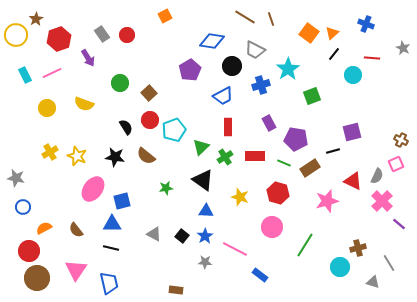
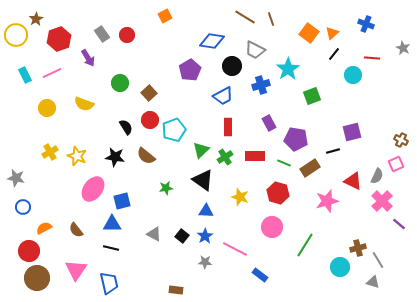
green triangle at (201, 147): moved 3 px down
gray line at (389, 263): moved 11 px left, 3 px up
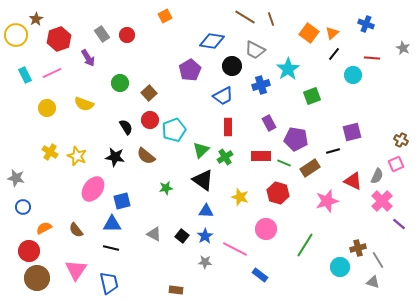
yellow cross at (50, 152): rotated 28 degrees counterclockwise
red rectangle at (255, 156): moved 6 px right
pink circle at (272, 227): moved 6 px left, 2 px down
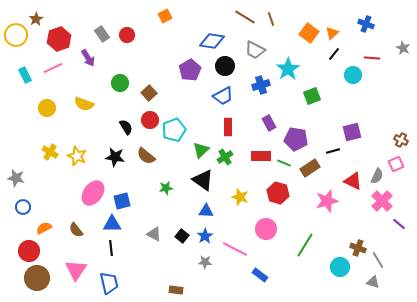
black circle at (232, 66): moved 7 px left
pink line at (52, 73): moved 1 px right, 5 px up
pink ellipse at (93, 189): moved 4 px down
black line at (111, 248): rotated 70 degrees clockwise
brown cross at (358, 248): rotated 35 degrees clockwise
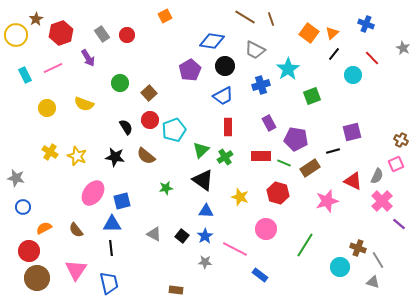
red hexagon at (59, 39): moved 2 px right, 6 px up
red line at (372, 58): rotated 42 degrees clockwise
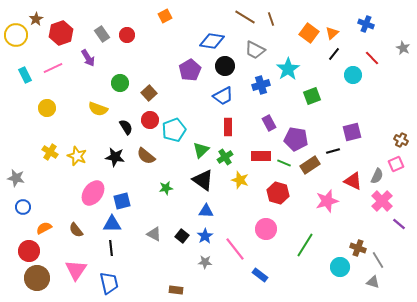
yellow semicircle at (84, 104): moved 14 px right, 5 px down
brown rectangle at (310, 168): moved 3 px up
yellow star at (240, 197): moved 17 px up
pink line at (235, 249): rotated 25 degrees clockwise
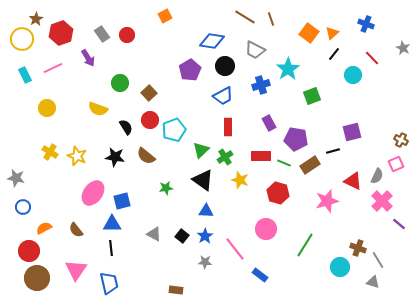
yellow circle at (16, 35): moved 6 px right, 4 px down
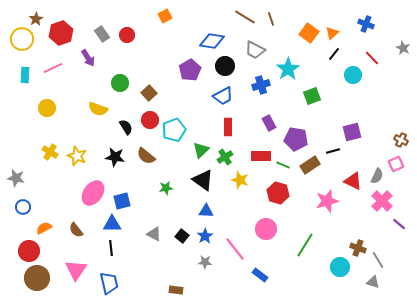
cyan rectangle at (25, 75): rotated 28 degrees clockwise
green line at (284, 163): moved 1 px left, 2 px down
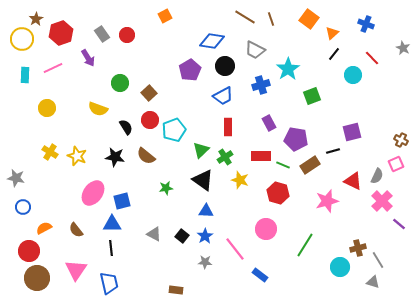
orange square at (309, 33): moved 14 px up
brown cross at (358, 248): rotated 35 degrees counterclockwise
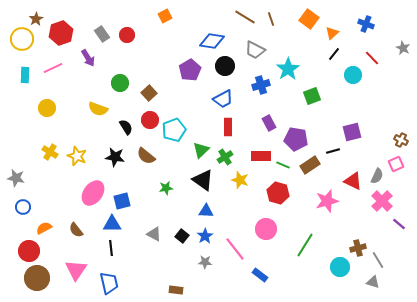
blue trapezoid at (223, 96): moved 3 px down
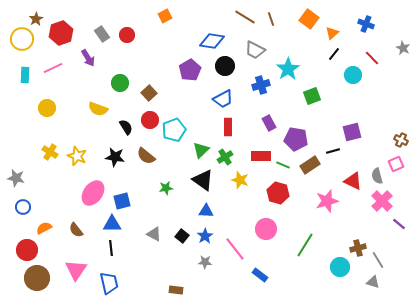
gray semicircle at (377, 176): rotated 140 degrees clockwise
red circle at (29, 251): moved 2 px left, 1 px up
